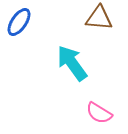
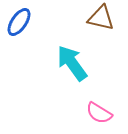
brown triangle: moved 2 px right; rotated 8 degrees clockwise
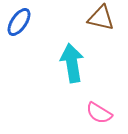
cyan arrow: rotated 27 degrees clockwise
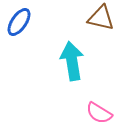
cyan arrow: moved 2 px up
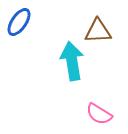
brown triangle: moved 3 px left, 13 px down; rotated 16 degrees counterclockwise
pink semicircle: moved 1 px down
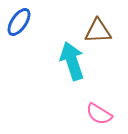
cyan arrow: rotated 9 degrees counterclockwise
